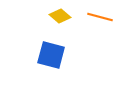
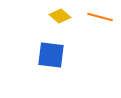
blue square: rotated 8 degrees counterclockwise
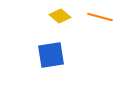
blue square: rotated 16 degrees counterclockwise
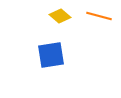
orange line: moved 1 px left, 1 px up
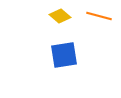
blue square: moved 13 px right
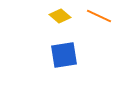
orange line: rotated 10 degrees clockwise
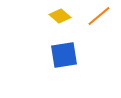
orange line: rotated 65 degrees counterclockwise
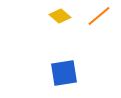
blue square: moved 18 px down
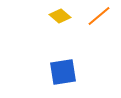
blue square: moved 1 px left, 1 px up
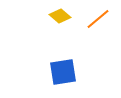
orange line: moved 1 px left, 3 px down
